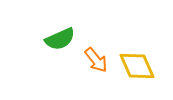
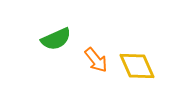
green semicircle: moved 4 px left
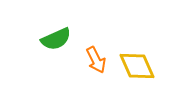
orange arrow: rotated 12 degrees clockwise
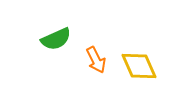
yellow diamond: moved 2 px right
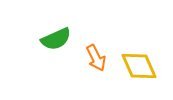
orange arrow: moved 2 px up
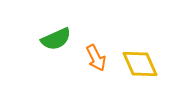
yellow diamond: moved 1 px right, 2 px up
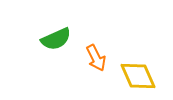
yellow diamond: moved 2 px left, 12 px down
